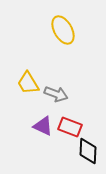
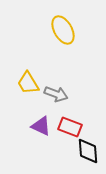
purple triangle: moved 2 px left
black diamond: rotated 8 degrees counterclockwise
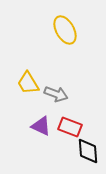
yellow ellipse: moved 2 px right
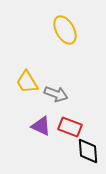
yellow trapezoid: moved 1 px left, 1 px up
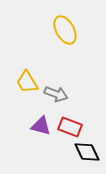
purple triangle: rotated 10 degrees counterclockwise
black diamond: moved 1 px left, 1 px down; rotated 20 degrees counterclockwise
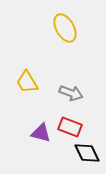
yellow ellipse: moved 2 px up
gray arrow: moved 15 px right, 1 px up
purple triangle: moved 7 px down
black diamond: moved 1 px down
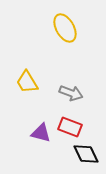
black diamond: moved 1 px left, 1 px down
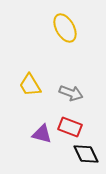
yellow trapezoid: moved 3 px right, 3 px down
purple triangle: moved 1 px right, 1 px down
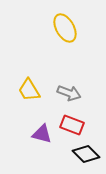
yellow trapezoid: moved 1 px left, 5 px down
gray arrow: moved 2 px left
red rectangle: moved 2 px right, 2 px up
black diamond: rotated 20 degrees counterclockwise
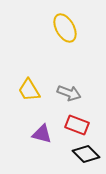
red rectangle: moved 5 px right
